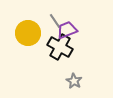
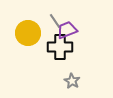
black cross: rotated 30 degrees counterclockwise
gray star: moved 2 px left
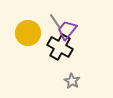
purple trapezoid: rotated 30 degrees counterclockwise
black cross: rotated 30 degrees clockwise
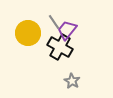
gray line: moved 1 px left, 1 px down
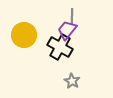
gray line: moved 18 px right, 6 px up; rotated 35 degrees clockwise
yellow circle: moved 4 px left, 2 px down
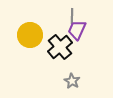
purple trapezoid: moved 10 px right; rotated 15 degrees counterclockwise
yellow circle: moved 6 px right
black cross: rotated 20 degrees clockwise
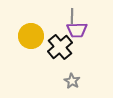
purple trapezoid: rotated 115 degrees counterclockwise
yellow circle: moved 1 px right, 1 px down
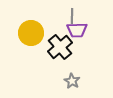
yellow circle: moved 3 px up
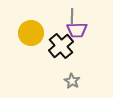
black cross: moved 1 px right, 1 px up
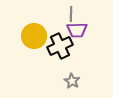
gray line: moved 1 px left, 2 px up
yellow circle: moved 3 px right, 3 px down
black cross: moved 1 px left; rotated 15 degrees clockwise
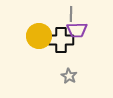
yellow circle: moved 5 px right
black cross: moved 1 px right, 6 px up; rotated 25 degrees clockwise
gray star: moved 3 px left, 5 px up
